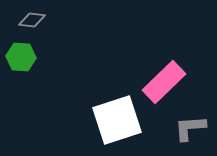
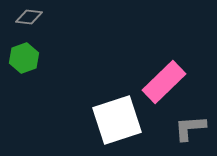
gray diamond: moved 3 px left, 3 px up
green hexagon: moved 3 px right, 1 px down; rotated 24 degrees counterclockwise
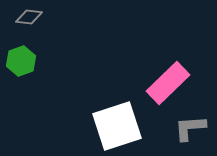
green hexagon: moved 3 px left, 3 px down
pink rectangle: moved 4 px right, 1 px down
white square: moved 6 px down
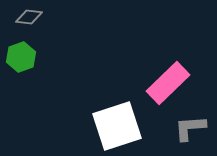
green hexagon: moved 4 px up
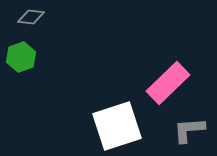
gray diamond: moved 2 px right
gray L-shape: moved 1 px left, 2 px down
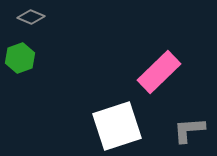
gray diamond: rotated 16 degrees clockwise
green hexagon: moved 1 px left, 1 px down
pink rectangle: moved 9 px left, 11 px up
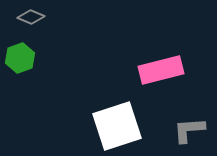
pink rectangle: moved 2 px right, 2 px up; rotated 30 degrees clockwise
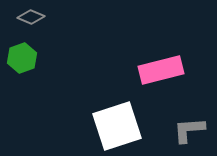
green hexagon: moved 2 px right
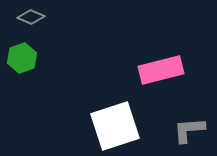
white square: moved 2 px left
